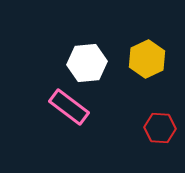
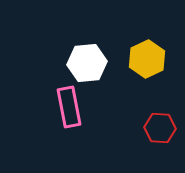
pink rectangle: rotated 42 degrees clockwise
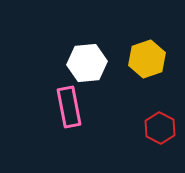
yellow hexagon: rotated 6 degrees clockwise
red hexagon: rotated 24 degrees clockwise
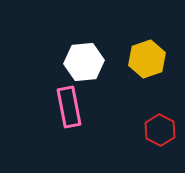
white hexagon: moved 3 px left, 1 px up
red hexagon: moved 2 px down
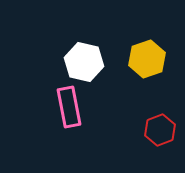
white hexagon: rotated 18 degrees clockwise
red hexagon: rotated 12 degrees clockwise
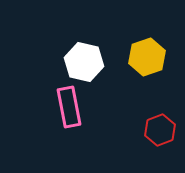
yellow hexagon: moved 2 px up
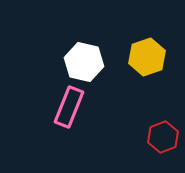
pink rectangle: rotated 33 degrees clockwise
red hexagon: moved 3 px right, 7 px down
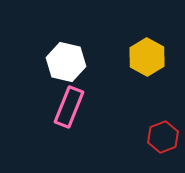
yellow hexagon: rotated 12 degrees counterclockwise
white hexagon: moved 18 px left
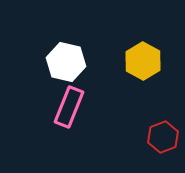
yellow hexagon: moved 4 px left, 4 px down
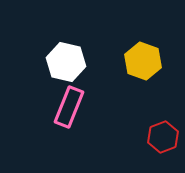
yellow hexagon: rotated 9 degrees counterclockwise
